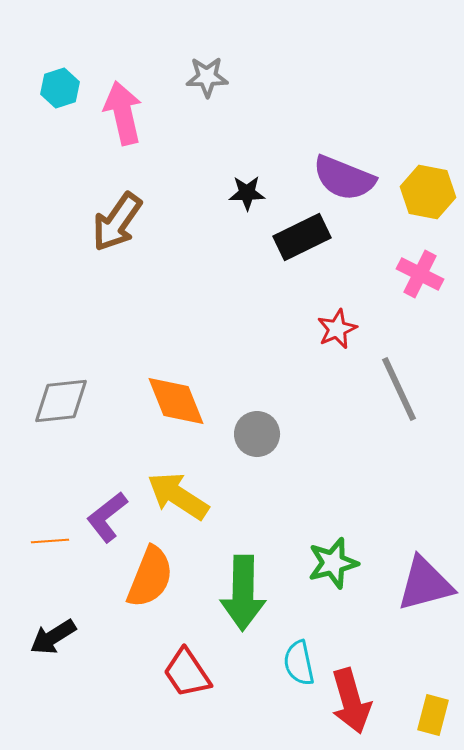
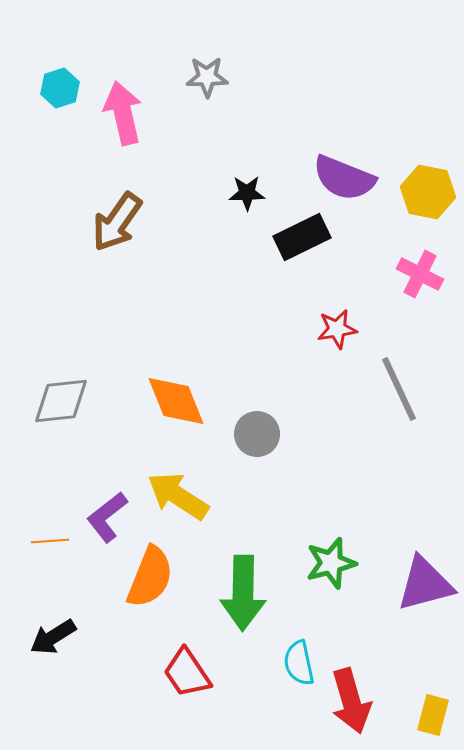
red star: rotated 15 degrees clockwise
green star: moved 2 px left
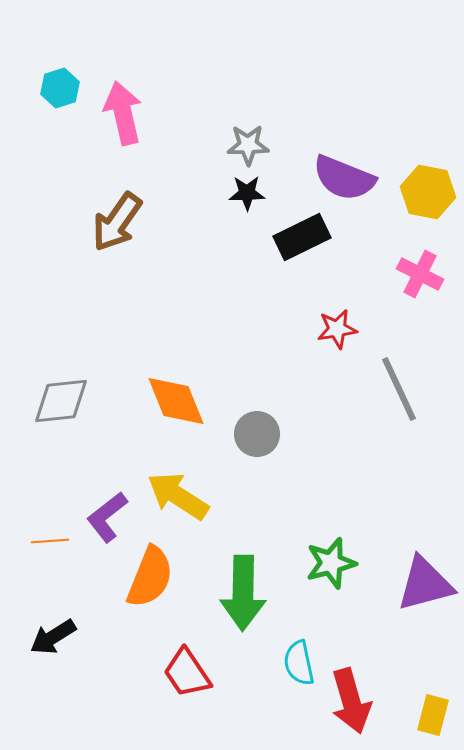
gray star: moved 41 px right, 68 px down
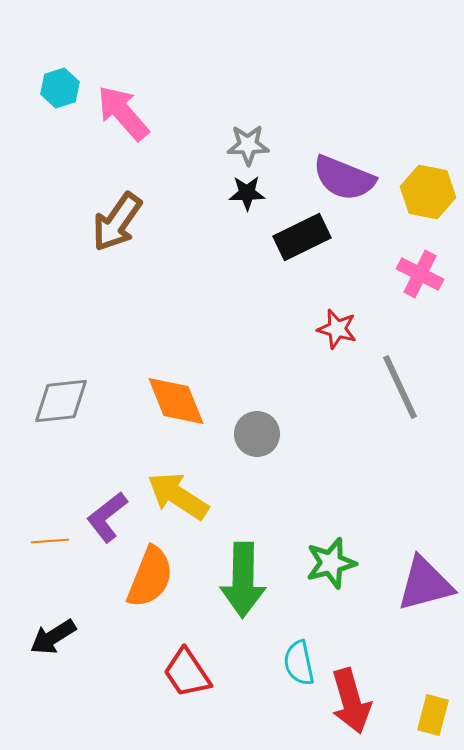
pink arrow: rotated 28 degrees counterclockwise
red star: rotated 24 degrees clockwise
gray line: moved 1 px right, 2 px up
green arrow: moved 13 px up
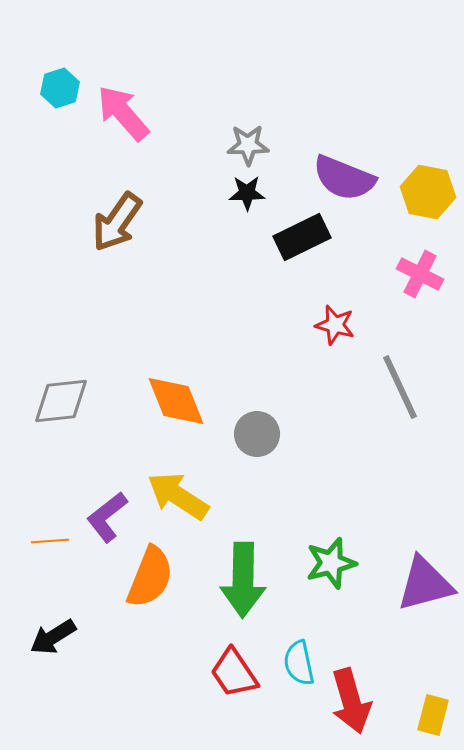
red star: moved 2 px left, 4 px up
red trapezoid: moved 47 px right
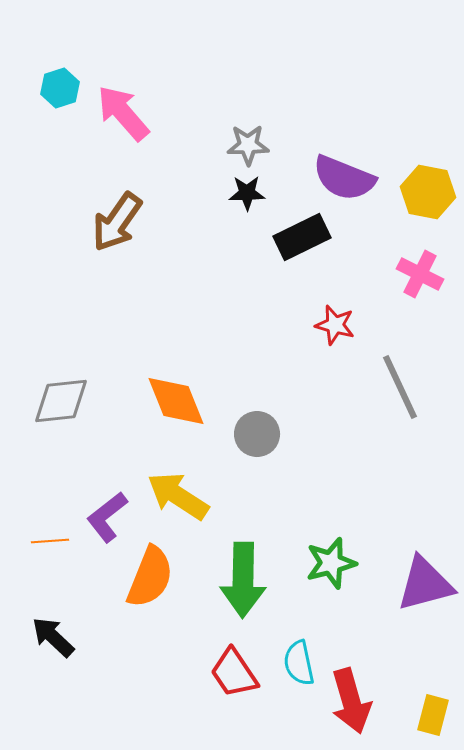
black arrow: rotated 75 degrees clockwise
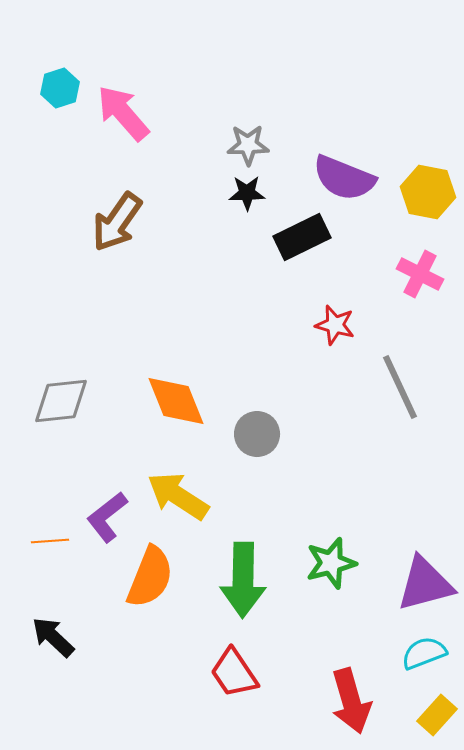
cyan semicircle: moved 125 px right, 10 px up; rotated 81 degrees clockwise
yellow rectangle: moved 4 px right; rotated 27 degrees clockwise
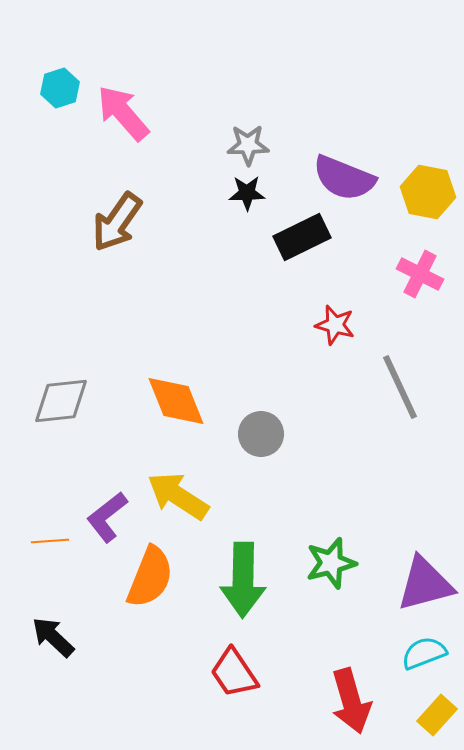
gray circle: moved 4 px right
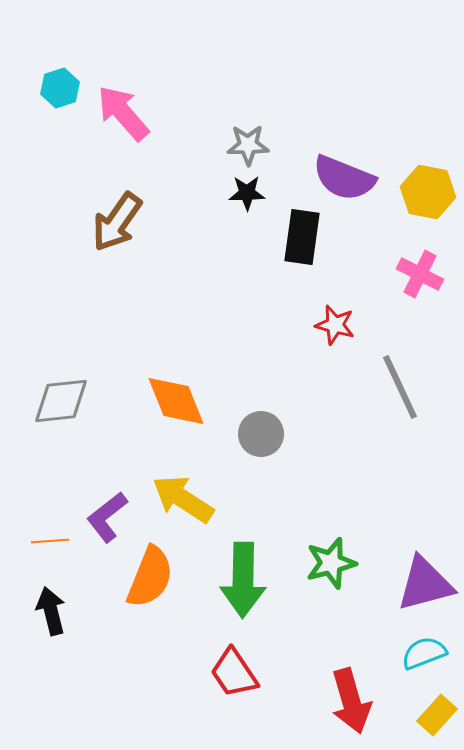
black rectangle: rotated 56 degrees counterclockwise
yellow arrow: moved 5 px right, 3 px down
black arrow: moved 2 px left, 26 px up; rotated 33 degrees clockwise
